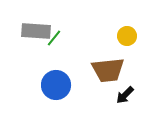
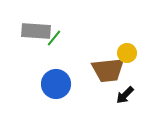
yellow circle: moved 17 px down
blue circle: moved 1 px up
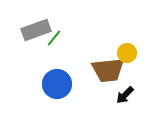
gray rectangle: moved 1 px up; rotated 24 degrees counterclockwise
blue circle: moved 1 px right
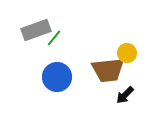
blue circle: moved 7 px up
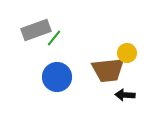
black arrow: rotated 48 degrees clockwise
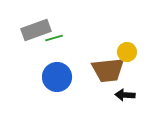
green line: rotated 36 degrees clockwise
yellow circle: moved 1 px up
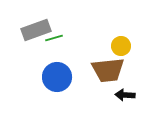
yellow circle: moved 6 px left, 6 px up
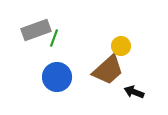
green line: rotated 54 degrees counterclockwise
brown trapezoid: rotated 36 degrees counterclockwise
black arrow: moved 9 px right, 3 px up; rotated 18 degrees clockwise
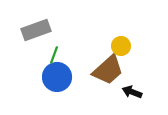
green line: moved 17 px down
black arrow: moved 2 px left
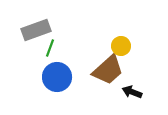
green line: moved 4 px left, 7 px up
